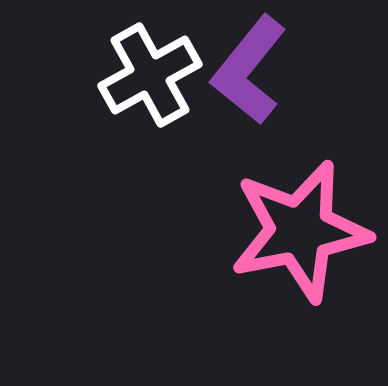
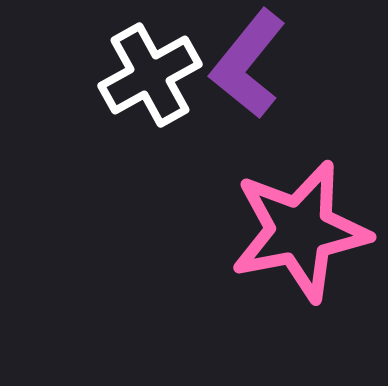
purple L-shape: moved 1 px left, 6 px up
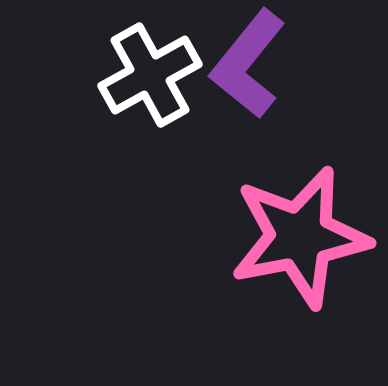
pink star: moved 6 px down
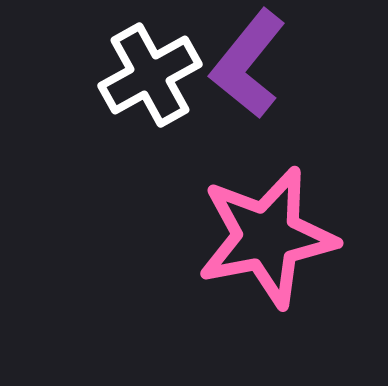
pink star: moved 33 px left
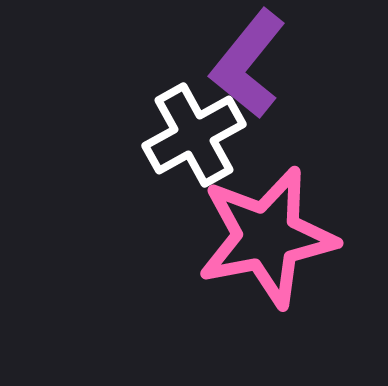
white cross: moved 44 px right, 60 px down
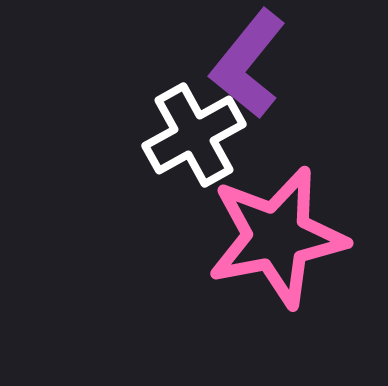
pink star: moved 10 px right
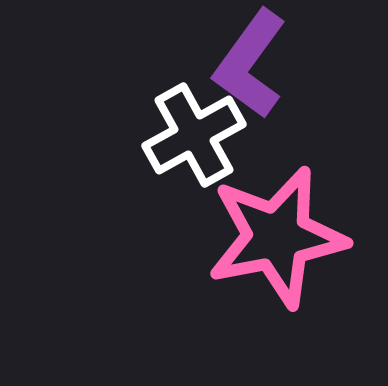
purple L-shape: moved 2 px right; rotated 3 degrees counterclockwise
